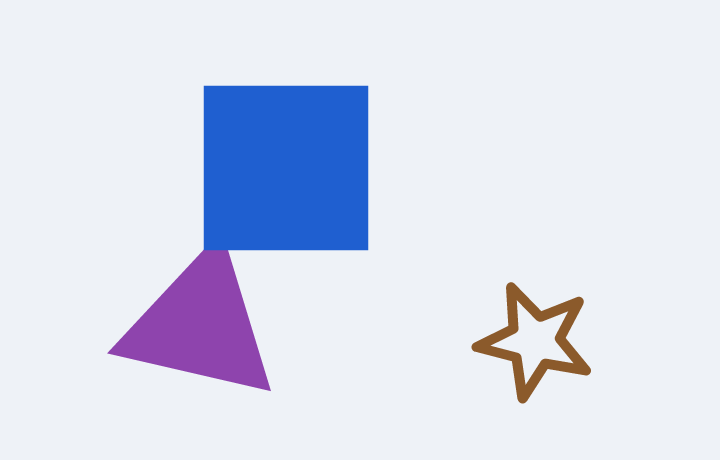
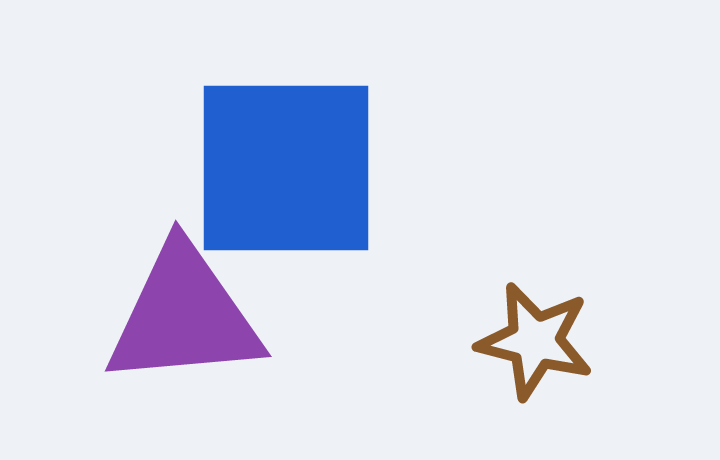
purple triangle: moved 16 px left, 9 px up; rotated 18 degrees counterclockwise
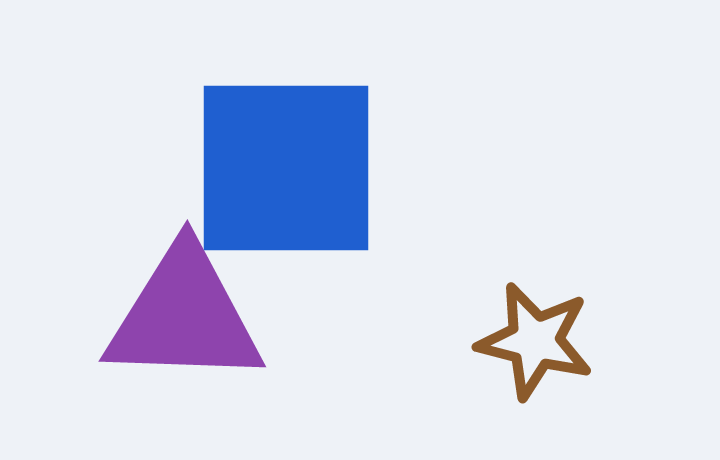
purple triangle: rotated 7 degrees clockwise
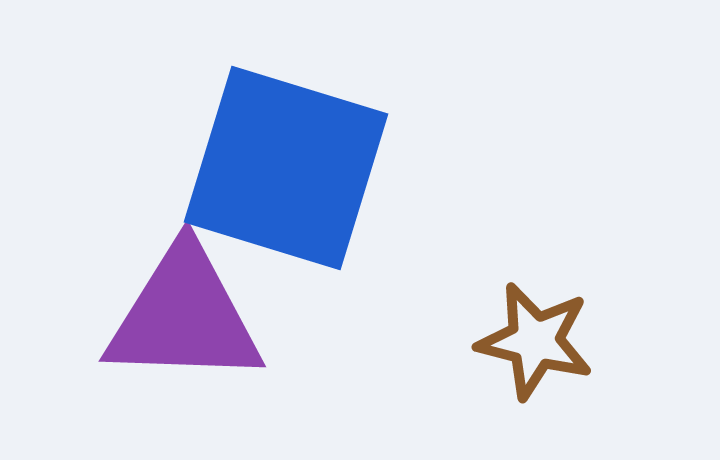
blue square: rotated 17 degrees clockwise
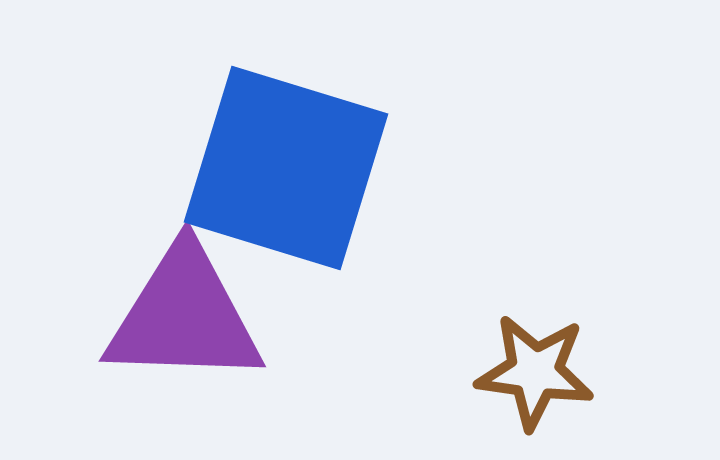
brown star: moved 31 px down; rotated 6 degrees counterclockwise
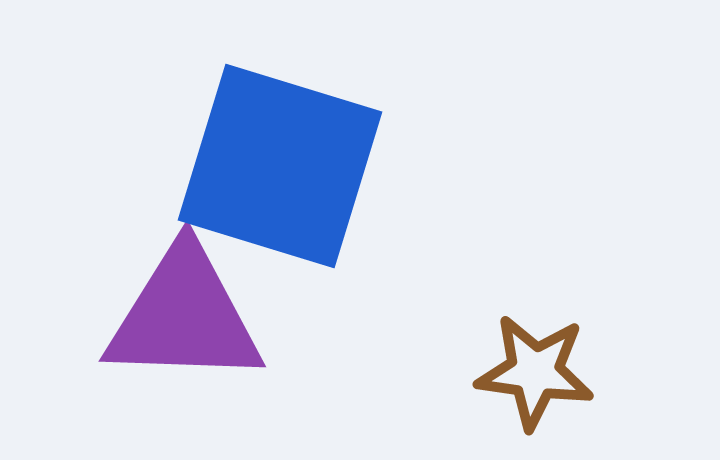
blue square: moved 6 px left, 2 px up
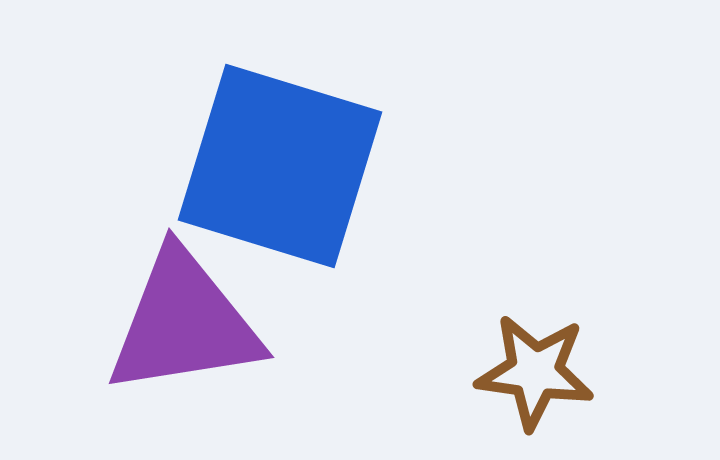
purple triangle: moved 7 px down; rotated 11 degrees counterclockwise
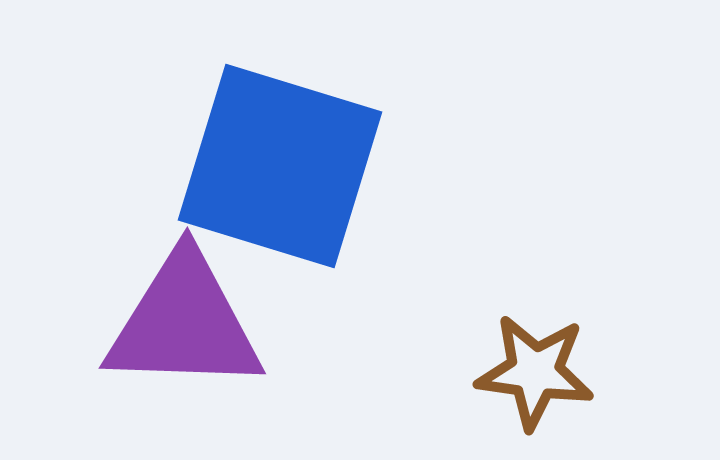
purple triangle: rotated 11 degrees clockwise
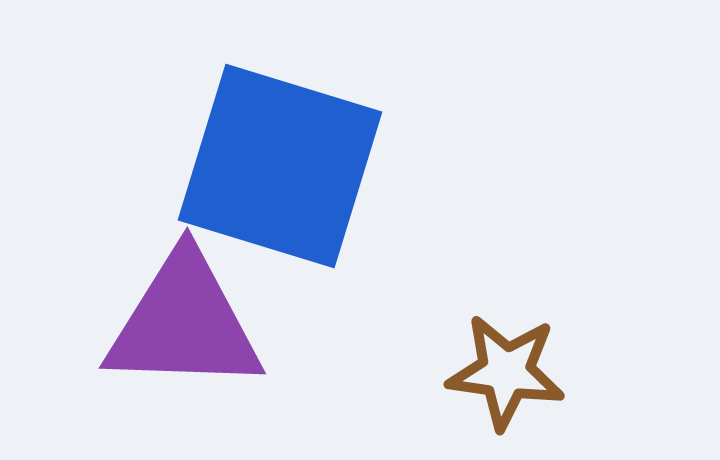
brown star: moved 29 px left
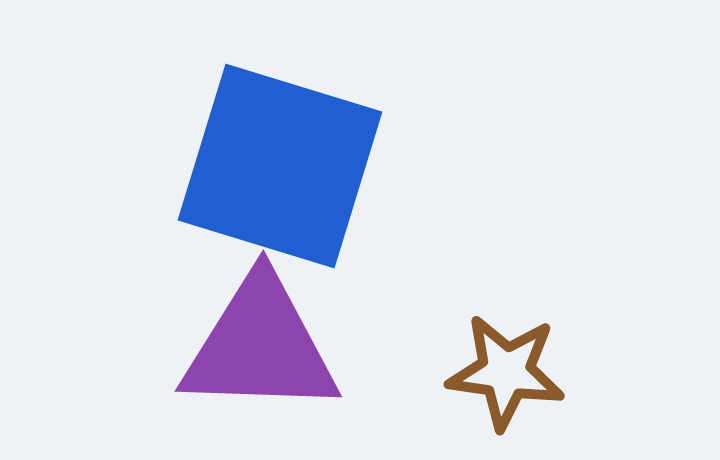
purple triangle: moved 76 px right, 23 px down
